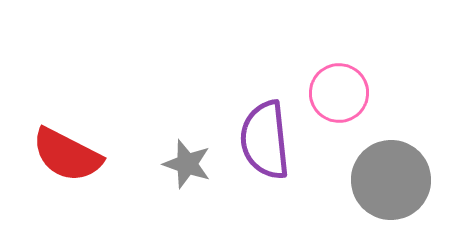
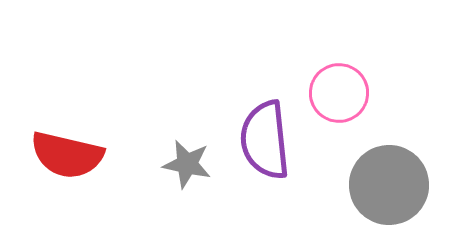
red semicircle: rotated 14 degrees counterclockwise
gray star: rotated 6 degrees counterclockwise
gray circle: moved 2 px left, 5 px down
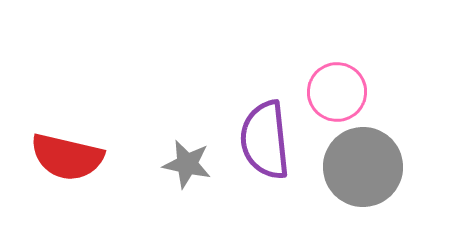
pink circle: moved 2 px left, 1 px up
red semicircle: moved 2 px down
gray circle: moved 26 px left, 18 px up
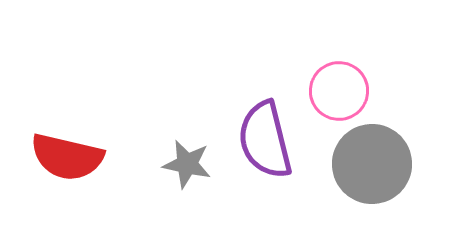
pink circle: moved 2 px right, 1 px up
purple semicircle: rotated 8 degrees counterclockwise
gray circle: moved 9 px right, 3 px up
